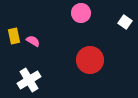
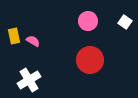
pink circle: moved 7 px right, 8 px down
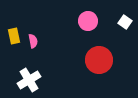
pink semicircle: rotated 48 degrees clockwise
red circle: moved 9 px right
